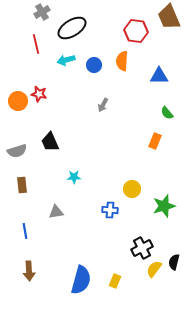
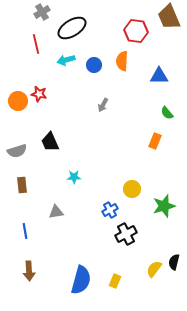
blue cross: rotated 35 degrees counterclockwise
black cross: moved 16 px left, 14 px up
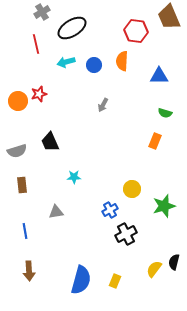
cyan arrow: moved 2 px down
red star: rotated 28 degrees counterclockwise
green semicircle: moved 2 px left; rotated 32 degrees counterclockwise
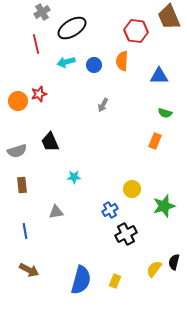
brown arrow: moved 1 px up; rotated 60 degrees counterclockwise
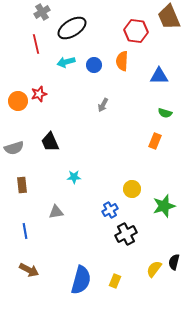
gray semicircle: moved 3 px left, 3 px up
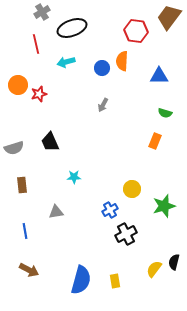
brown trapezoid: rotated 60 degrees clockwise
black ellipse: rotated 12 degrees clockwise
blue circle: moved 8 px right, 3 px down
orange circle: moved 16 px up
yellow rectangle: rotated 32 degrees counterclockwise
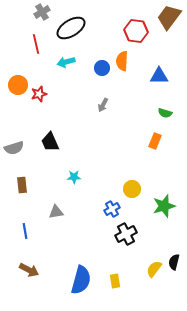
black ellipse: moved 1 px left; rotated 12 degrees counterclockwise
blue cross: moved 2 px right, 1 px up
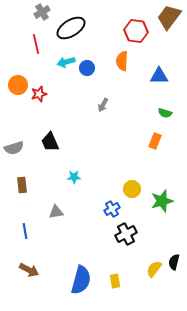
blue circle: moved 15 px left
green star: moved 2 px left, 5 px up
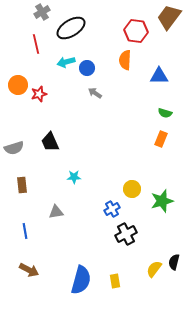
orange semicircle: moved 3 px right, 1 px up
gray arrow: moved 8 px left, 12 px up; rotated 96 degrees clockwise
orange rectangle: moved 6 px right, 2 px up
